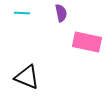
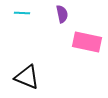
purple semicircle: moved 1 px right, 1 px down
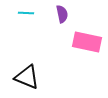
cyan line: moved 4 px right
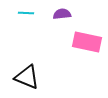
purple semicircle: rotated 84 degrees counterclockwise
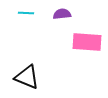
pink rectangle: rotated 8 degrees counterclockwise
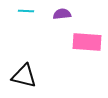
cyan line: moved 2 px up
black triangle: moved 3 px left, 1 px up; rotated 8 degrees counterclockwise
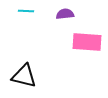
purple semicircle: moved 3 px right
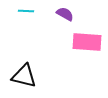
purple semicircle: rotated 36 degrees clockwise
